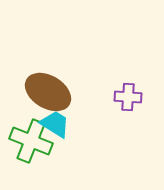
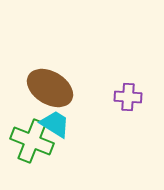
brown ellipse: moved 2 px right, 4 px up
green cross: moved 1 px right
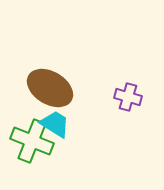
purple cross: rotated 12 degrees clockwise
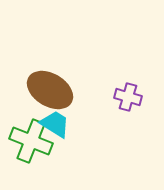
brown ellipse: moved 2 px down
green cross: moved 1 px left
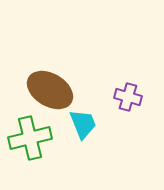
cyan trapezoid: moved 28 px right; rotated 36 degrees clockwise
green cross: moved 1 px left, 3 px up; rotated 36 degrees counterclockwise
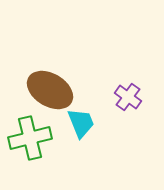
purple cross: rotated 20 degrees clockwise
cyan trapezoid: moved 2 px left, 1 px up
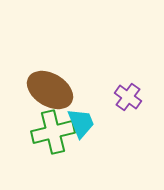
green cross: moved 23 px right, 6 px up
